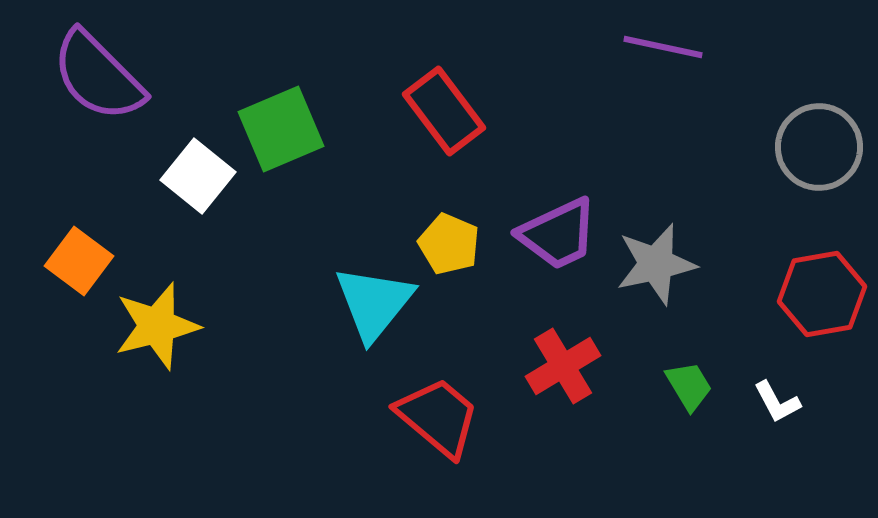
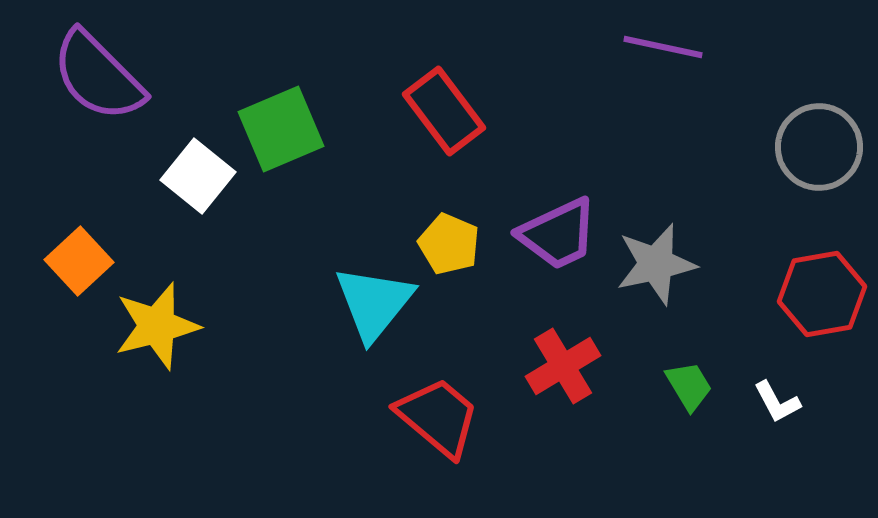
orange square: rotated 10 degrees clockwise
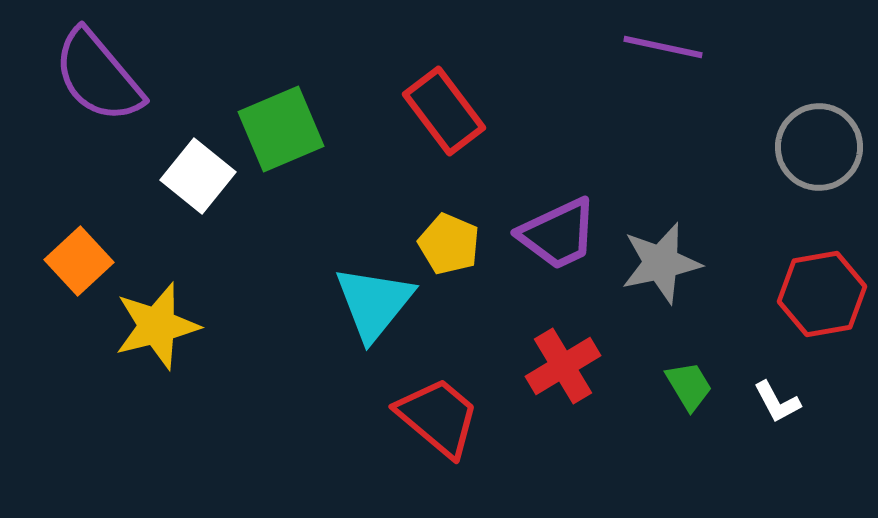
purple semicircle: rotated 5 degrees clockwise
gray star: moved 5 px right, 1 px up
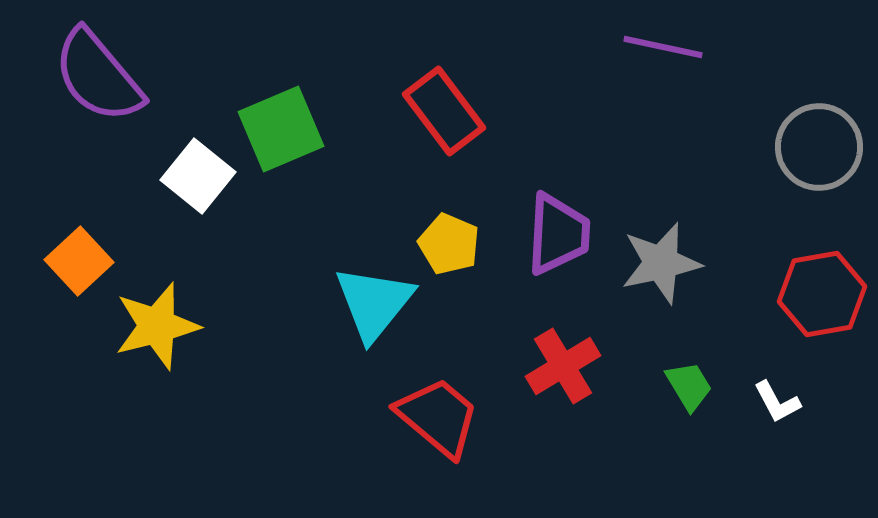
purple trapezoid: rotated 62 degrees counterclockwise
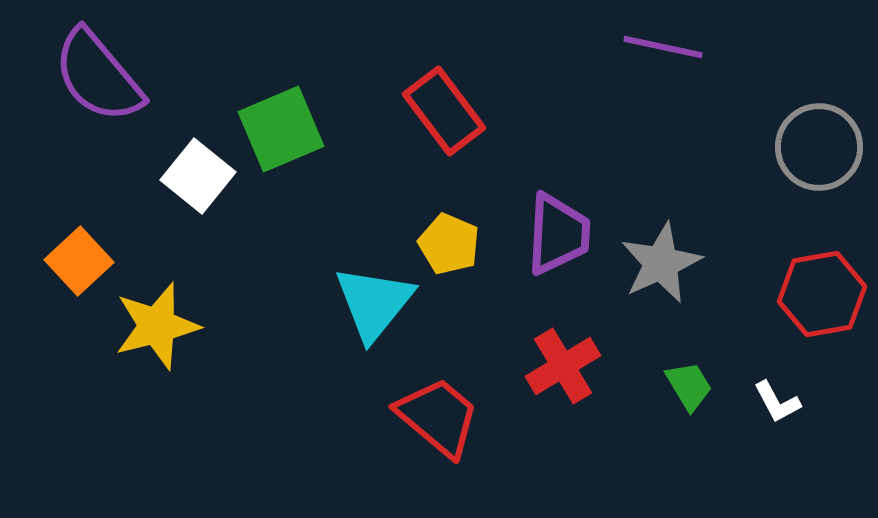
gray star: rotated 12 degrees counterclockwise
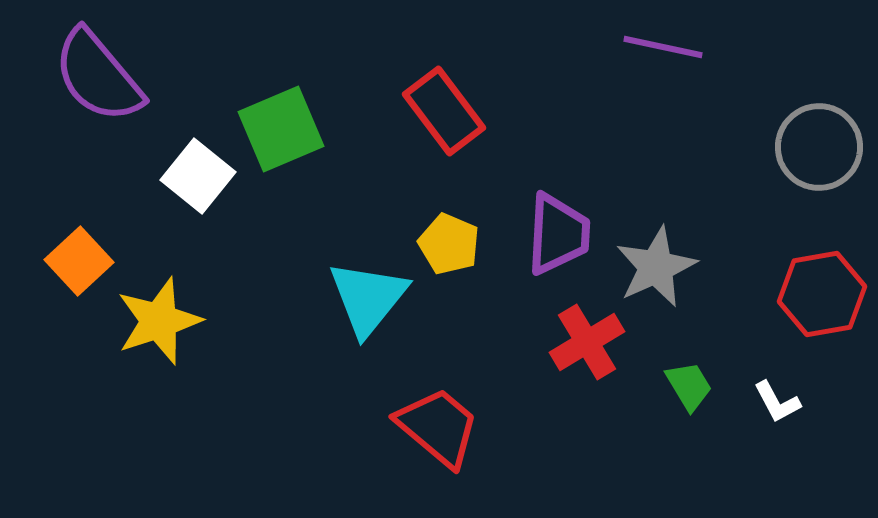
gray star: moved 5 px left, 4 px down
cyan triangle: moved 6 px left, 5 px up
yellow star: moved 2 px right, 5 px up; rotated 4 degrees counterclockwise
red cross: moved 24 px right, 24 px up
red trapezoid: moved 10 px down
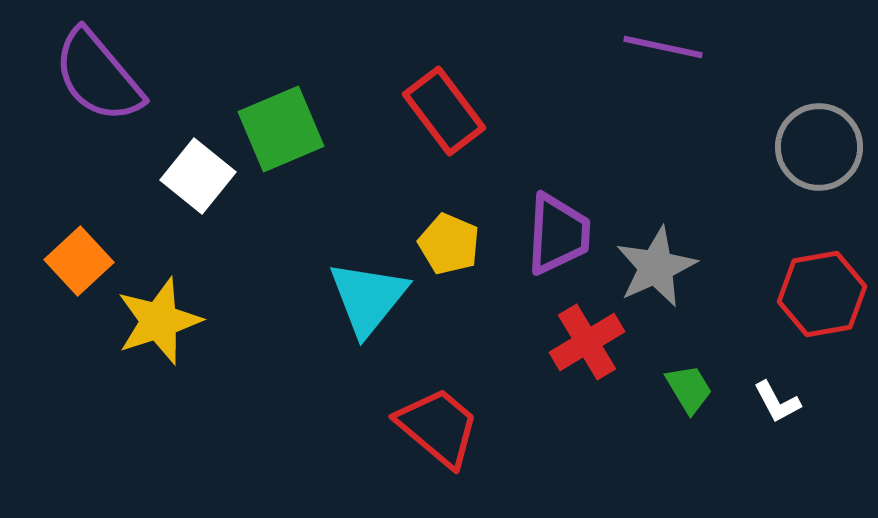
green trapezoid: moved 3 px down
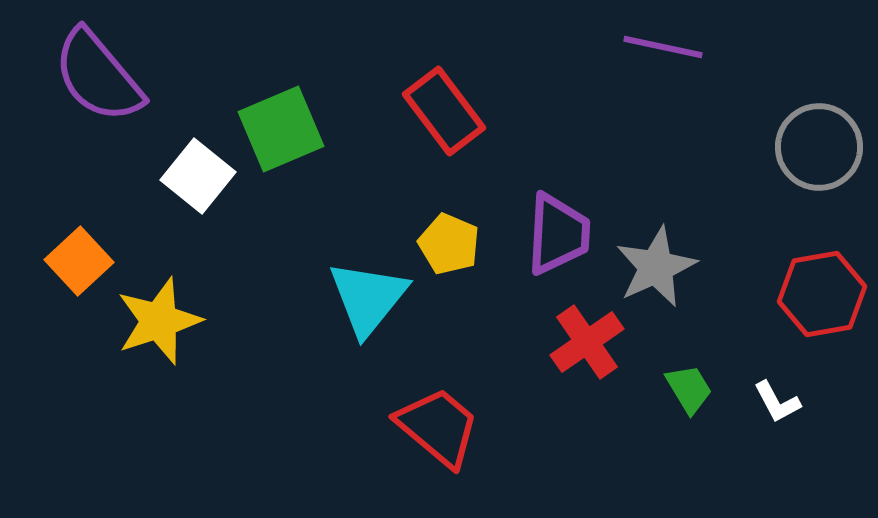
red cross: rotated 4 degrees counterclockwise
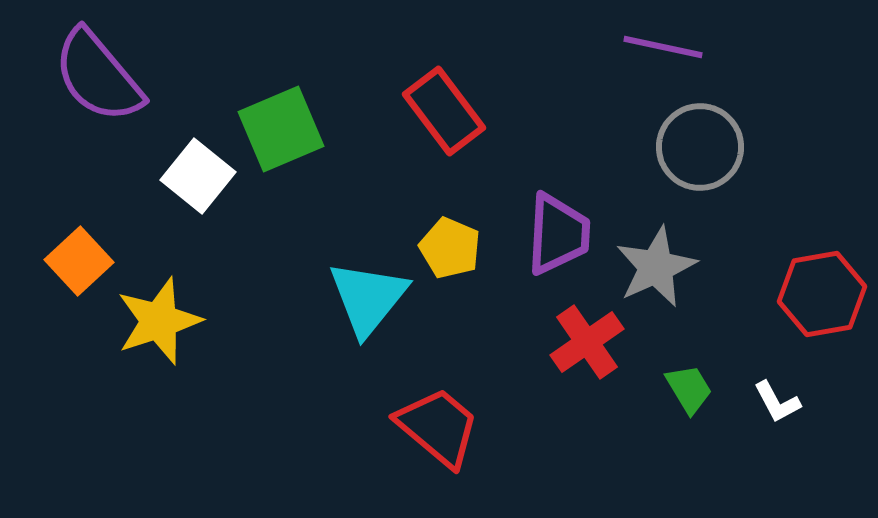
gray circle: moved 119 px left
yellow pentagon: moved 1 px right, 4 px down
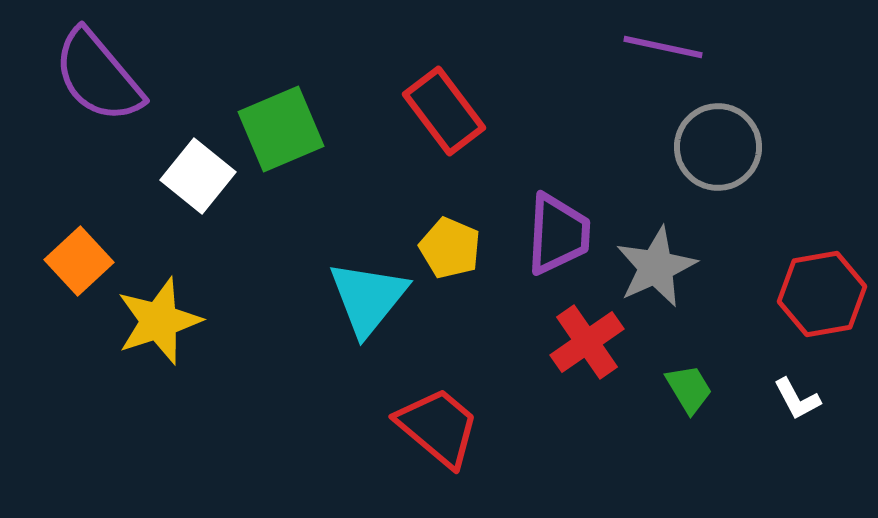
gray circle: moved 18 px right
white L-shape: moved 20 px right, 3 px up
